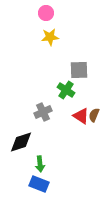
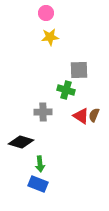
green cross: rotated 18 degrees counterclockwise
gray cross: rotated 24 degrees clockwise
black diamond: rotated 35 degrees clockwise
blue rectangle: moved 1 px left
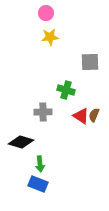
gray square: moved 11 px right, 8 px up
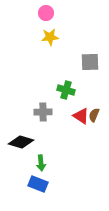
green arrow: moved 1 px right, 1 px up
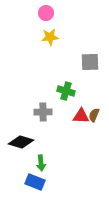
green cross: moved 1 px down
red triangle: rotated 30 degrees counterclockwise
blue rectangle: moved 3 px left, 2 px up
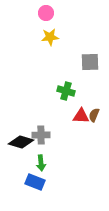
gray cross: moved 2 px left, 23 px down
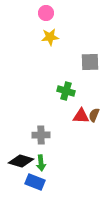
black diamond: moved 19 px down
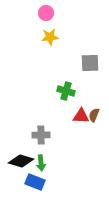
gray square: moved 1 px down
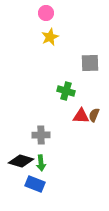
yellow star: rotated 18 degrees counterclockwise
blue rectangle: moved 2 px down
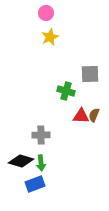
gray square: moved 11 px down
blue rectangle: rotated 42 degrees counterclockwise
